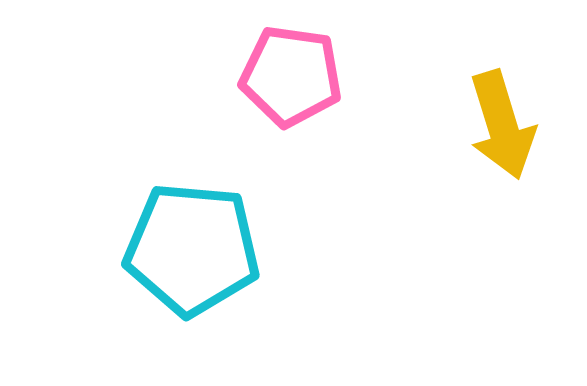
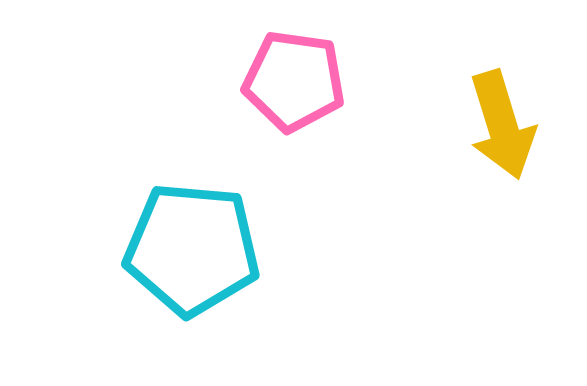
pink pentagon: moved 3 px right, 5 px down
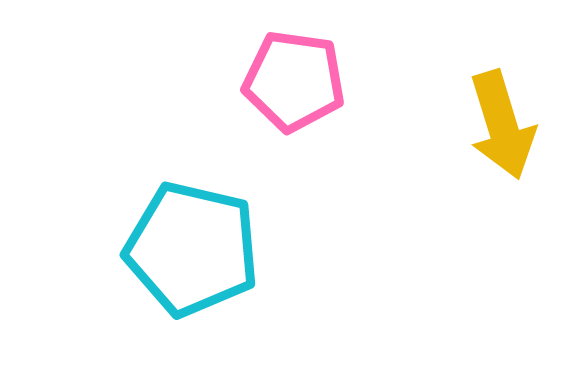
cyan pentagon: rotated 8 degrees clockwise
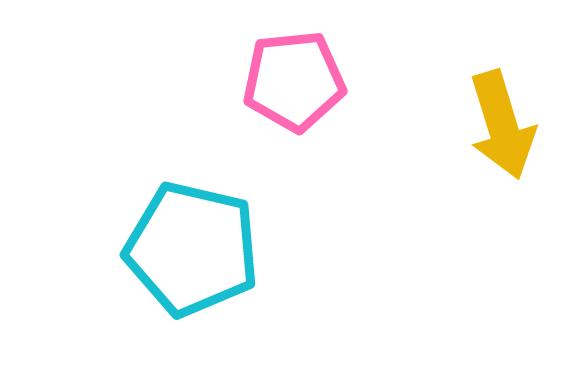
pink pentagon: rotated 14 degrees counterclockwise
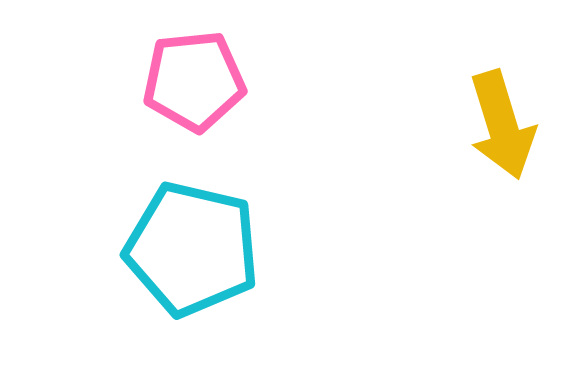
pink pentagon: moved 100 px left
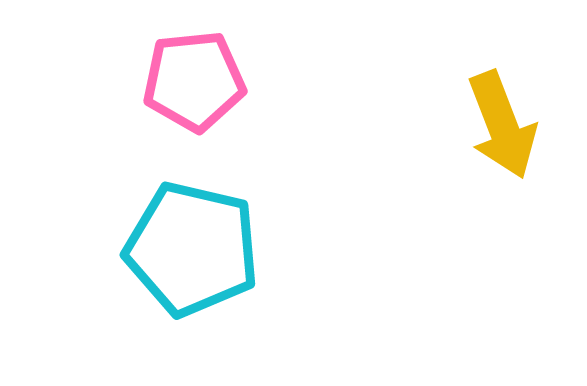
yellow arrow: rotated 4 degrees counterclockwise
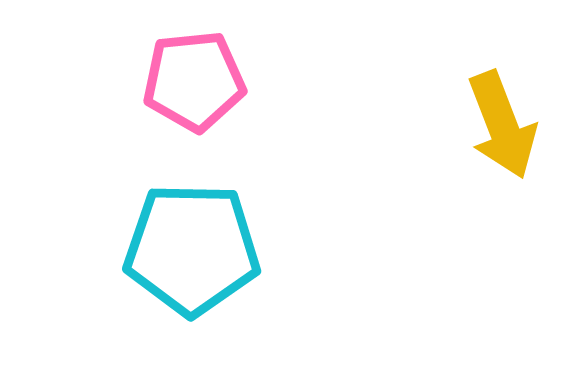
cyan pentagon: rotated 12 degrees counterclockwise
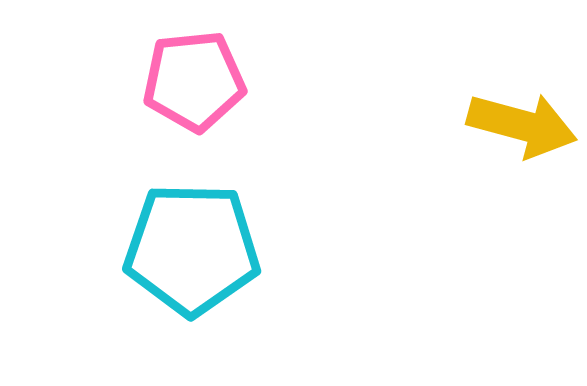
yellow arrow: moved 20 px right; rotated 54 degrees counterclockwise
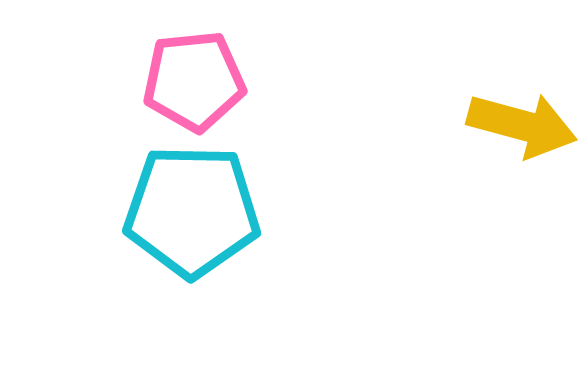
cyan pentagon: moved 38 px up
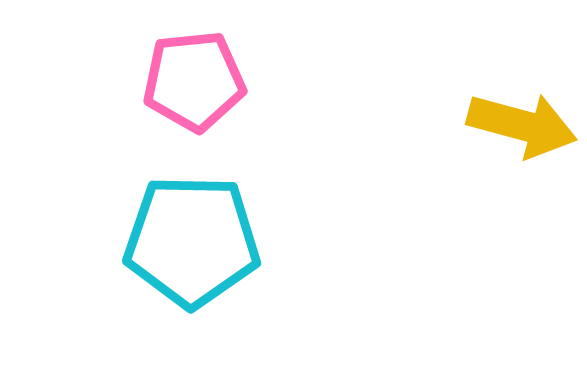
cyan pentagon: moved 30 px down
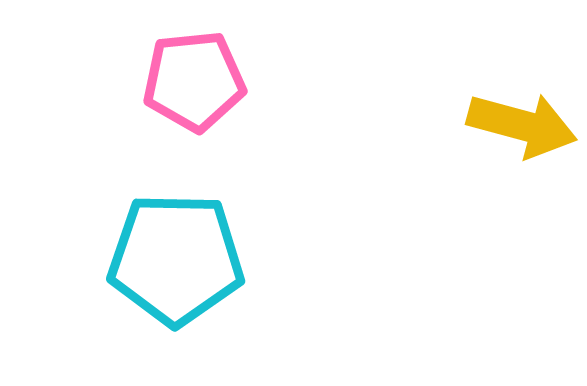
cyan pentagon: moved 16 px left, 18 px down
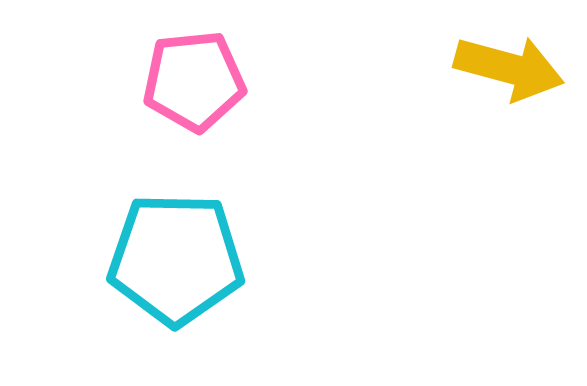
yellow arrow: moved 13 px left, 57 px up
